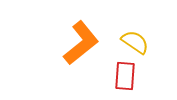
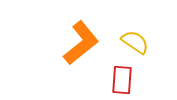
red rectangle: moved 3 px left, 4 px down
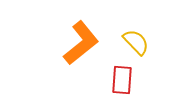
yellow semicircle: moved 1 px right; rotated 12 degrees clockwise
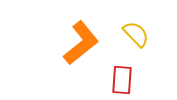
yellow semicircle: moved 8 px up
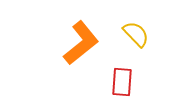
red rectangle: moved 2 px down
